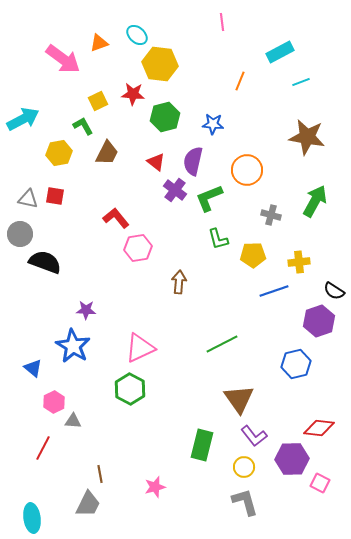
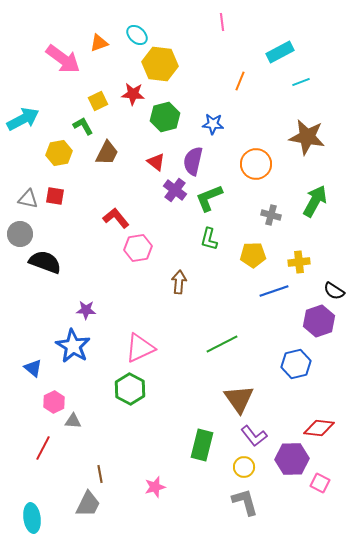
orange circle at (247, 170): moved 9 px right, 6 px up
green L-shape at (218, 239): moved 9 px left; rotated 30 degrees clockwise
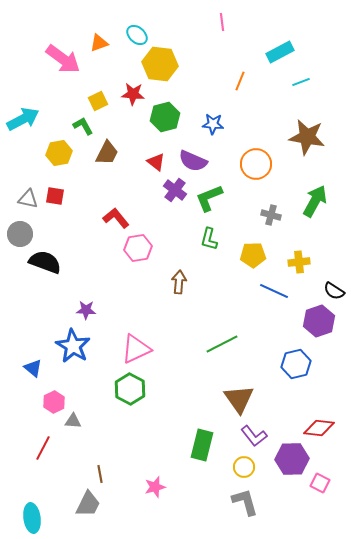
purple semicircle at (193, 161): rotated 80 degrees counterclockwise
blue line at (274, 291): rotated 44 degrees clockwise
pink triangle at (140, 348): moved 4 px left, 1 px down
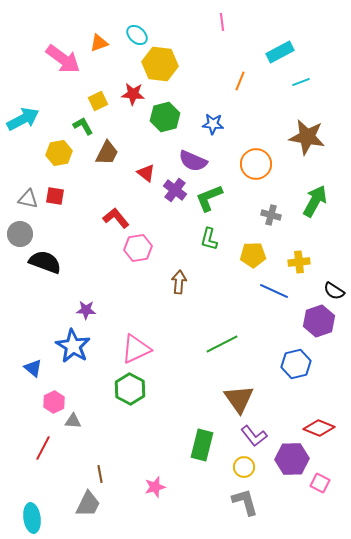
red triangle at (156, 162): moved 10 px left, 11 px down
red diamond at (319, 428): rotated 16 degrees clockwise
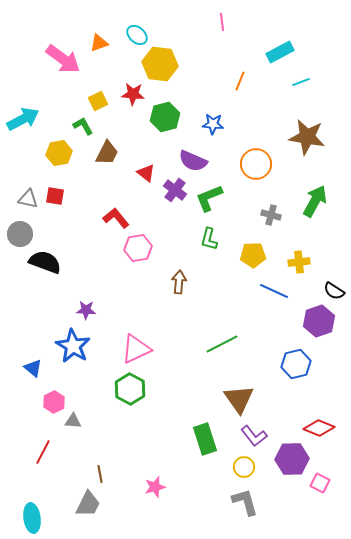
green rectangle at (202, 445): moved 3 px right, 6 px up; rotated 32 degrees counterclockwise
red line at (43, 448): moved 4 px down
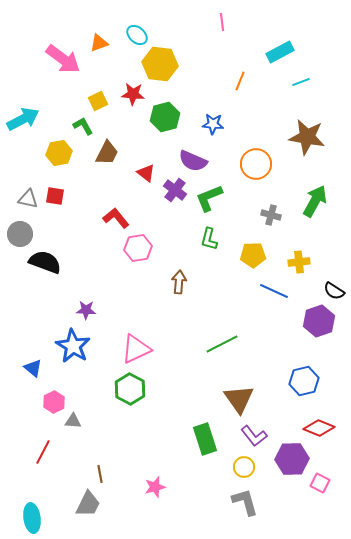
blue hexagon at (296, 364): moved 8 px right, 17 px down
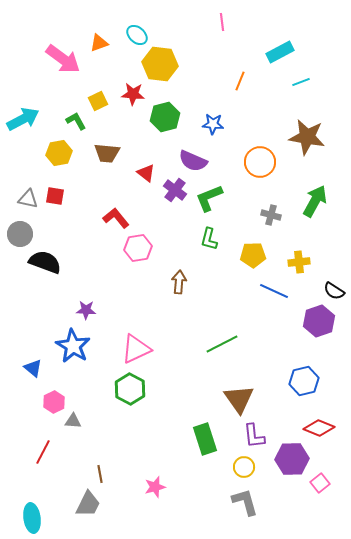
green L-shape at (83, 126): moved 7 px left, 5 px up
brown trapezoid at (107, 153): rotated 68 degrees clockwise
orange circle at (256, 164): moved 4 px right, 2 px up
purple L-shape at (254, 436): rotated 32 degrees clockwise
pink square at (320, 483): rotated 24 degrees clockwise
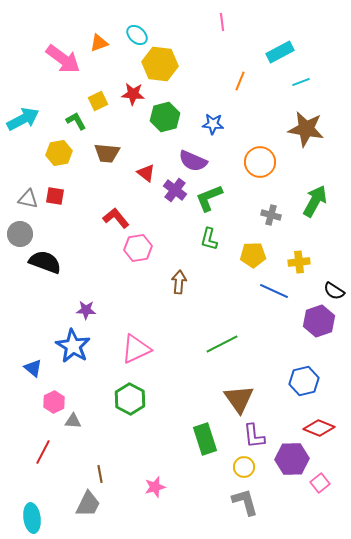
brown star at (307, 137): moved 1 px left, 8 px up
green hexagon at (130, 389): moved 10 px down
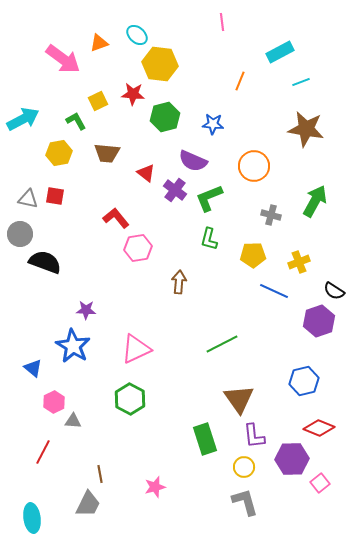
orange circle at (260, 162): moved 6 px left, 4 px down
yellow cross at (299, 262): rotated 15 degrees counterclockwise
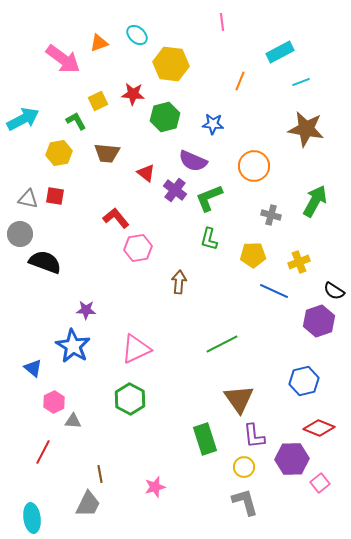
yellow hexagon at (160, 64): moved 11 px right
